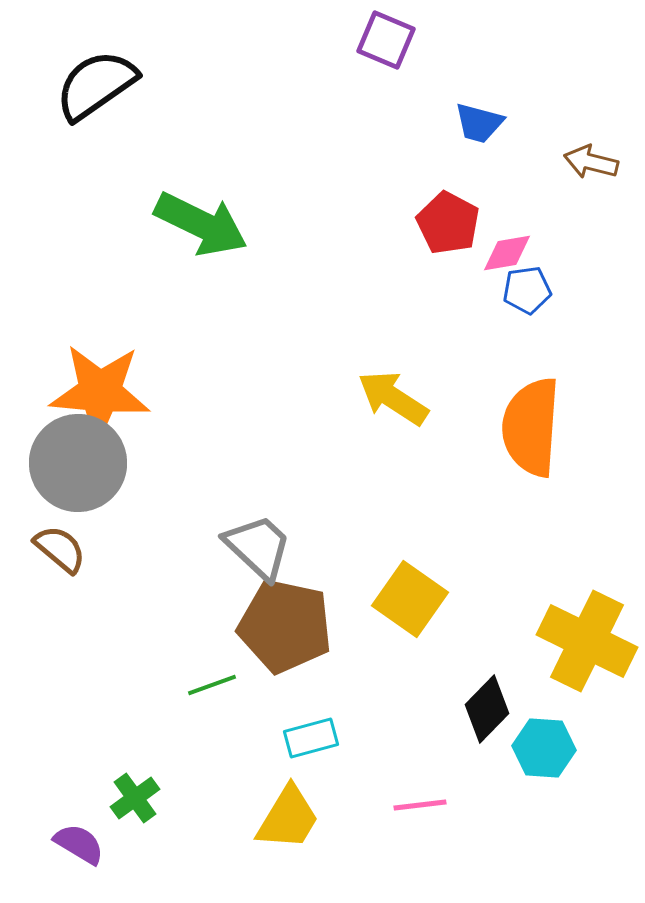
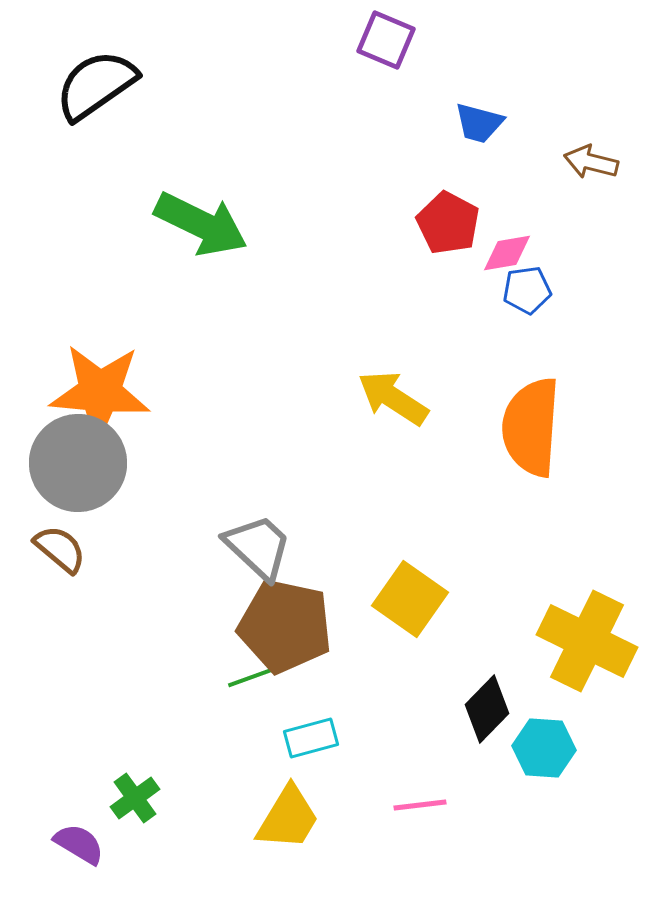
green line: moved 40 px right, 8 px up
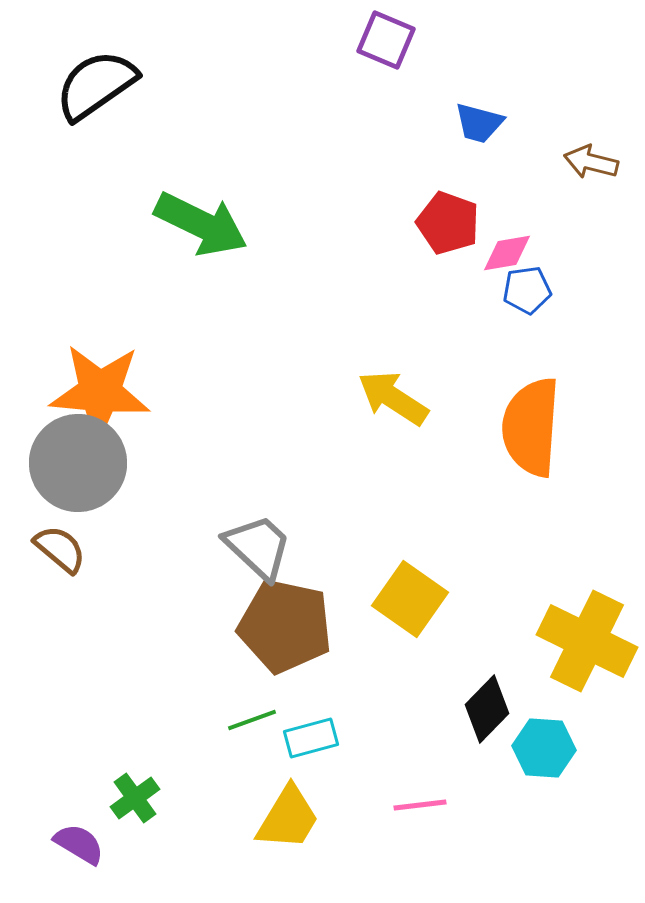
red pentagon: rotated 8 degrees counterclockwise
green line: moved 43 px down
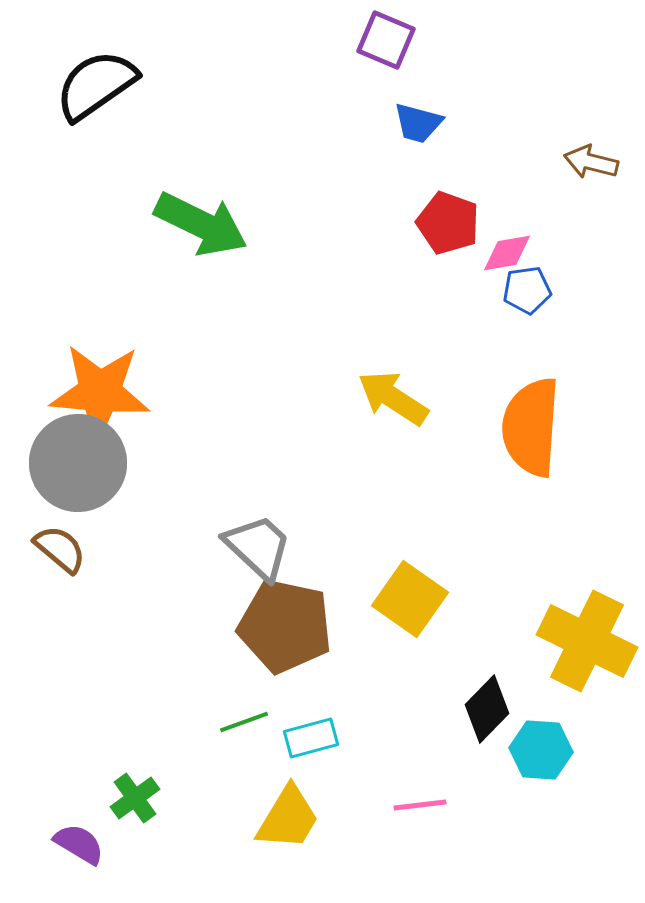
blue trapezoid: moved 61 px left
green line: moved 8 px left, 2 px down
cyan hexagon: moved 3 px left, 2 px down
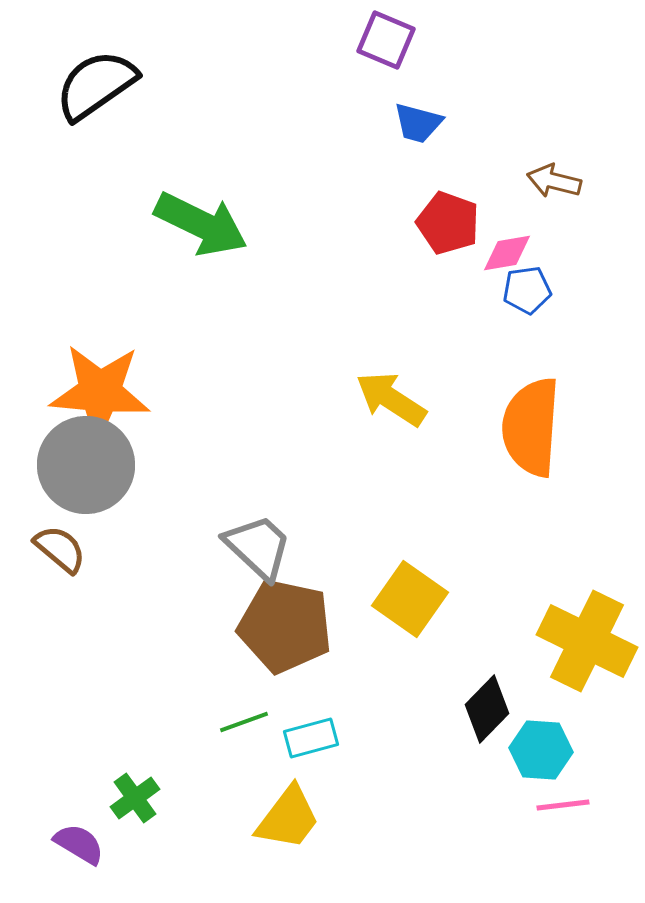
brown arrow: moved 37 px left, 19 px down
yellow arrow: moved 2 px left, 1 px down
gray circle: moved 8 px right, 2 px down
pink line: moved 143 px right
yellow trapezoid: rotated 6 degrees clockwise
